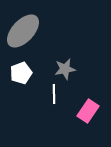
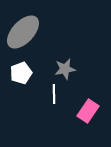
gray ellipse: moved 1 px down
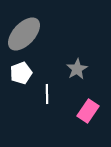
gray ellipse: moved 1 px right, 2 px down
gray star: moved 12 px right; rotated 20 degrees counterclockwise
white line: moved 7 px left
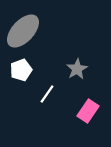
gray ellipse: moved 1 px left, 3 px up
white pentagon: moved 3 px up
white line: rotated 36 degrees clockwise
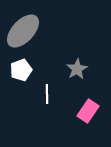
white line: rotated 36 degrees counterclockwise
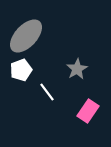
gray ellipse: moved 3 px right, 5 px down
white line: moved 2 px up; rotated 36 degrees counterclockwise
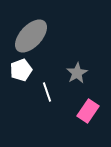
gray ellipse: moved 5 px right
gray star: moved 4 px down
white line: rotated 18 degrees clockwise
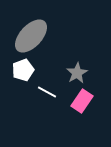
white pentagon: moved 2 px right
white line: rotated 42 degrees counterclockwise
pink rectangle: moved 6 px left, 10 px up
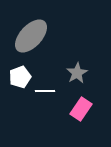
white pentagon: moved 3 px left, 7 px down
white line: moved 2 px left, 1 px up; rotated 30 degrees counterclockwise
pink rectangle: moved 1 px left, 8 px down
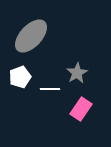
white line: moved 5 px right, 2 px up
